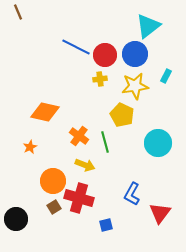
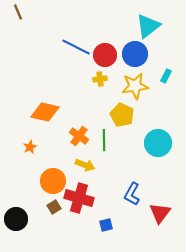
green line: moved 1 px left, 2 px up; rotated 15 degrees clockwise
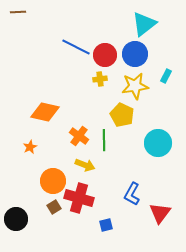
brown line: rotated 70 degrees counterclockwise
cyan triangle: moved 4 px left, 2 px up
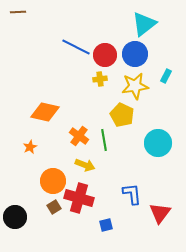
green line: rotated 10 degrees counterclockwise
blue L-shape: rotated 145 degrees clockwise
black circle: moved 1 px left, 2 px up
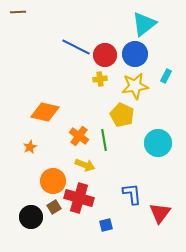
black circle: moved 16 px right
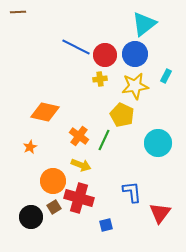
green line: rotated 35 degrees clockwise
yellow arrow: moved 4 px left
blue L-shape: moved 2 px up
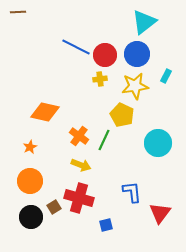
cyan triangle: moved 2 px up
blue circle: moved 2 px right
orange circle: moved 23 px left
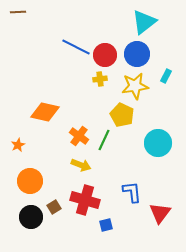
orange star: moved 12 px left, 2 px up
red cross: moved 6 px right, 2 px down
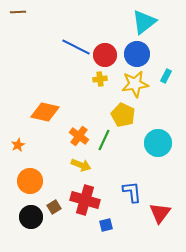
yellow star: moved 2 px up
yellow pentagon: moved 1 px right
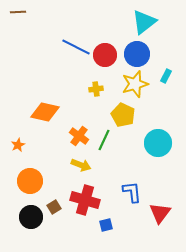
yellow cross: moved 4 px left, 10 px down
yellow star: rotated 8 degrees counterclockwise
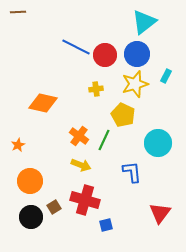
orange diamond: moved 2 px left, 9 px up
blue L-shape: moved 20 px up
